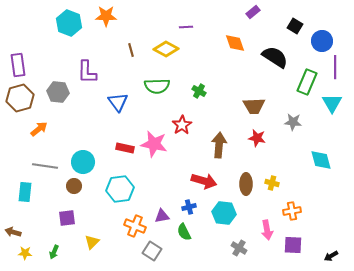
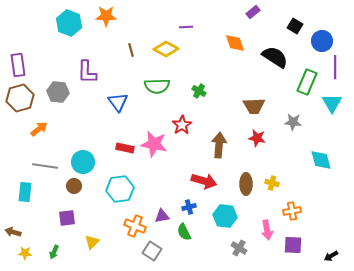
cyan hexagon at (224, 213): moved 1 px right, 3 px down
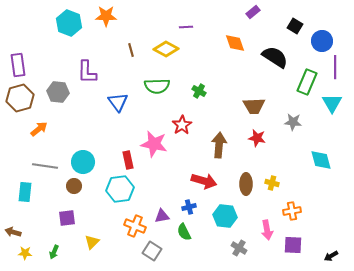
red rectangle at (125, 148): moved 3 px right, 12 px down; rotated 66 degrees clockwise
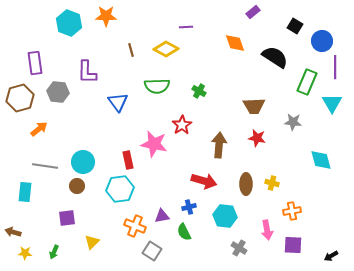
purple rectangle at (18, 65): moved 17 px right, 2 px up
brown circle at (74, 186): moved 3 px right
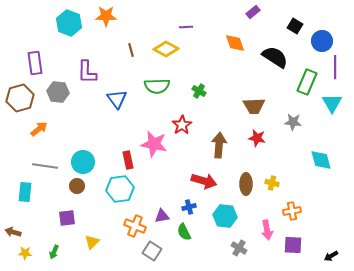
blue triangle at (118, 102): moved 1 px left, 3 px up
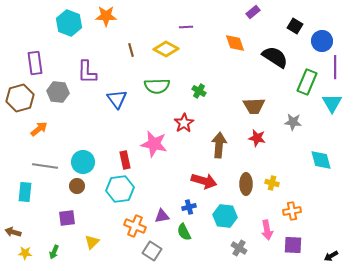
red star at (182, 125): moved 2 px right, 2 px up
red rectangle at (128, 160): moved 3 px left
